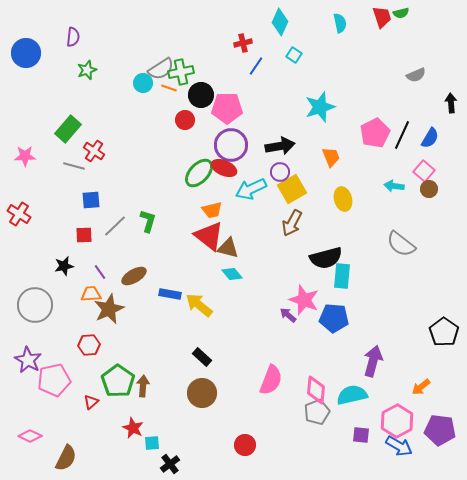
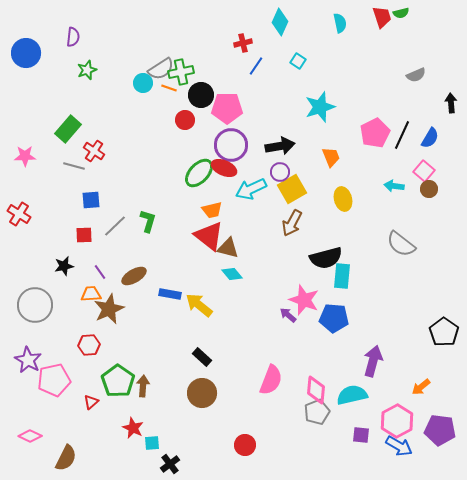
cyan square at (294, 55): moved 4 px right, 6 px down
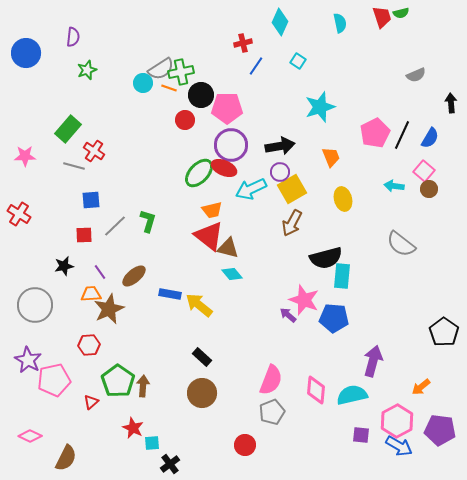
brown ellipse at (134, 276): rotated 10 degrees counterclockwise
gray pentagon at (317, 412): moved 45 px left
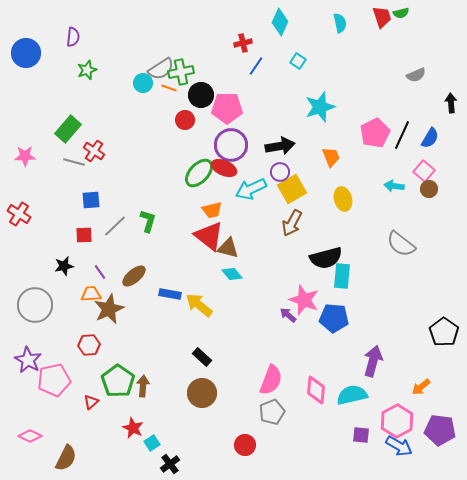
gray line at (74, 166): moved 4 px up
cyan square at (152, 443): rotated 28 degrees counterclockwise
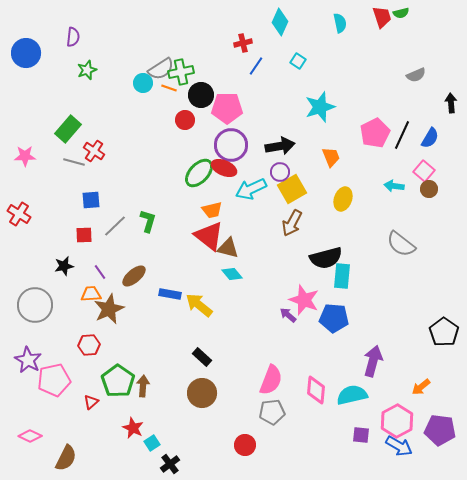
yellow ellipse at (343, 199): rotated 35 degrees clockwise
gray pentagon at (272, 412): rotated 15 degrees clockwise
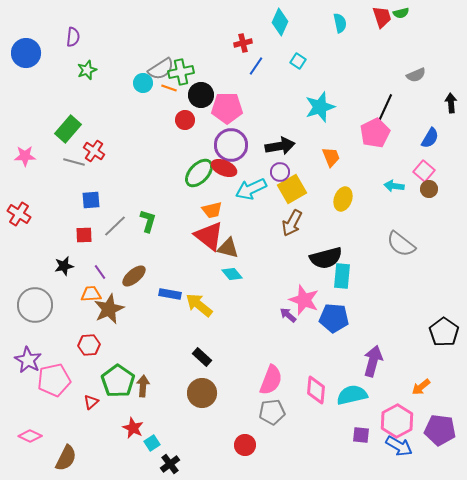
black line at (402, 135): moved 17 px left, 27 px up
